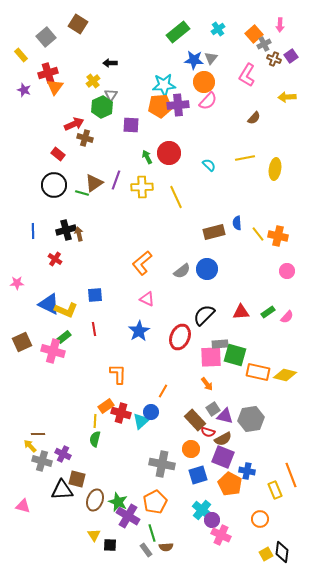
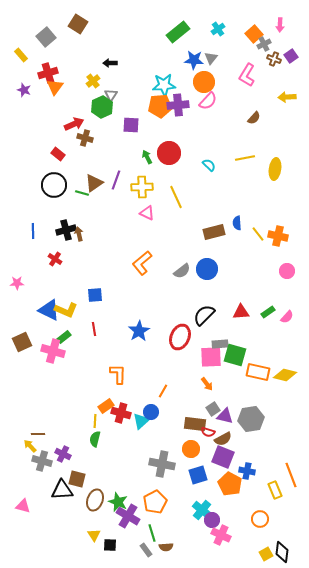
pink triangle at (147, 299): moved 86 px up
blue triangle at (49, 304): moved 6 px down
brown rectangle at (195, 420): moved 4 px down; rotated 40 degrees counterclockwise
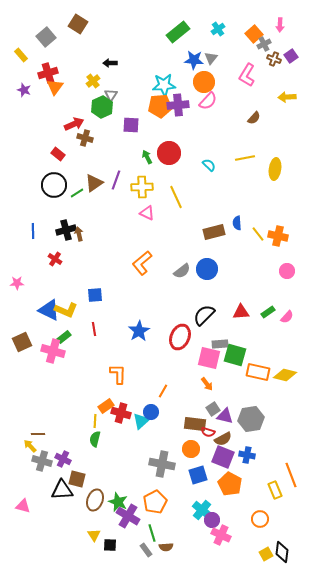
green line at (82, 193): moved 5 px left; rotated 48 degrees counterclockwise
pink square at (211, 357): moved 2 px left, 1 px down; rotated 15 degrees clockwise
purple cross at (63, 454): moved 5 px down
blue cross at (247, 471): moved 16 px up
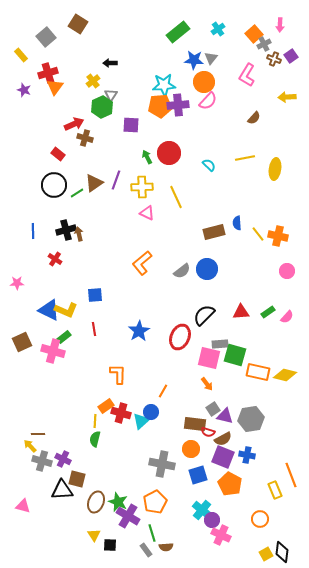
brown ellipse at (95, 500): moved 1 px right, 2 px down
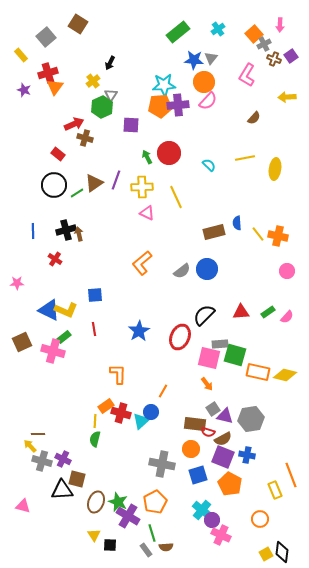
black arrow at (110, 63): rotated 64 degrees counterclockwise
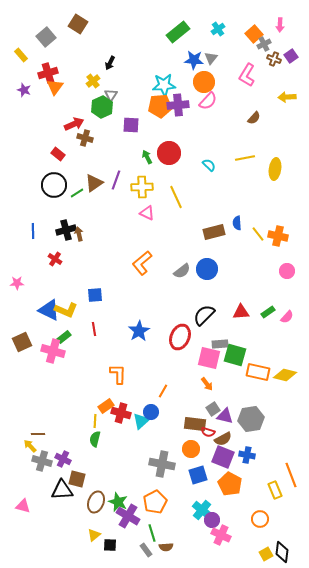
yellow triangle at (94, 535): rotated 24 degrees clockwise
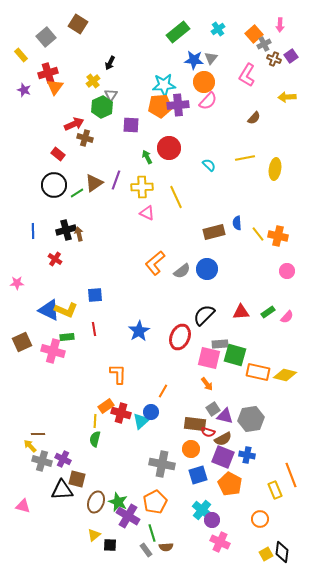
red circle at (169, 153): moved 5 px up
orange L-shape at (142, 263): moved 13 px right
green rectangle at (64, 337): moved 3 px right; rotated 32 degrees clockwise
pink cross at (221, 535): moved 1 px left, 7 px down
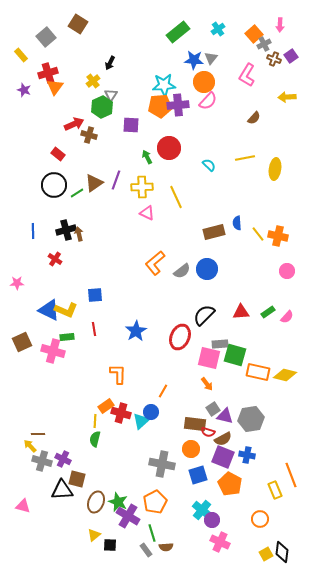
brown cross at (85, 138): moved 4 px right, 3 px up
blue star at (139, 331): moved 3 px left
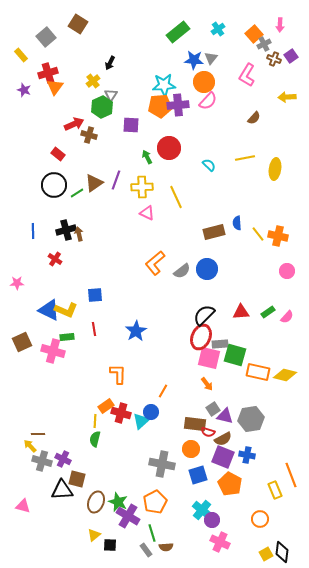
red ellipse at (180, 337): moved 21 px right
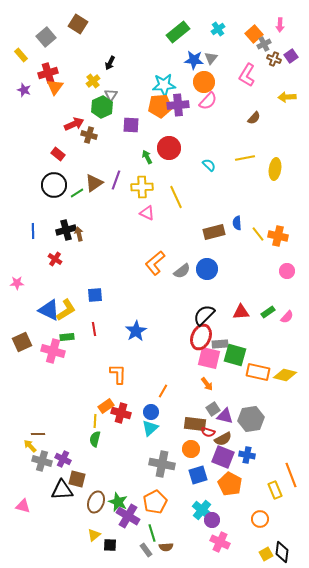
yellow L-shape at (66, 310): rotated 55 degrees counterclockwise
cyan triangle at (141, 421): moved 9 px right, 7 px down
